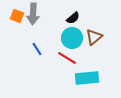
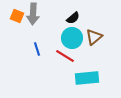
blue line: rotated 16 degrees clockwise
red line: moved 2 px left, 2 px up
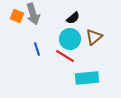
gray arrow: rotated 20 degrees counterclockwise
cyan circle: moved 2 px left, 1 px down
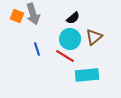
cyan rectangle: moved 3 px up
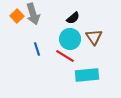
orange square: rotated 24 degrees clockwise
brown triangle: rotated 24 degrees counterclockwise
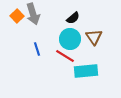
cyan rectangle: moved 1 px left, 4 px up
